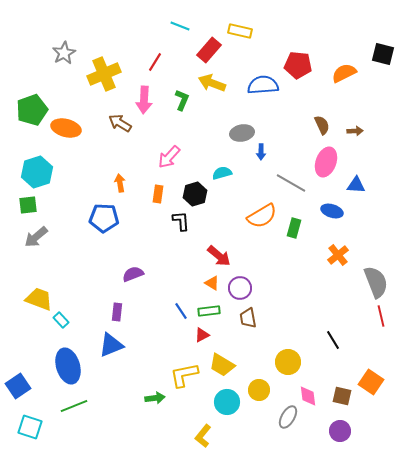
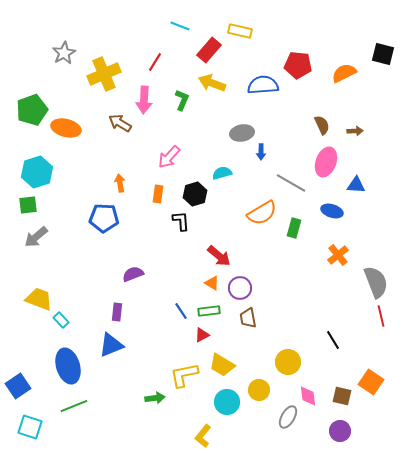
orange semicircle at (262, 216): moved 3 px up
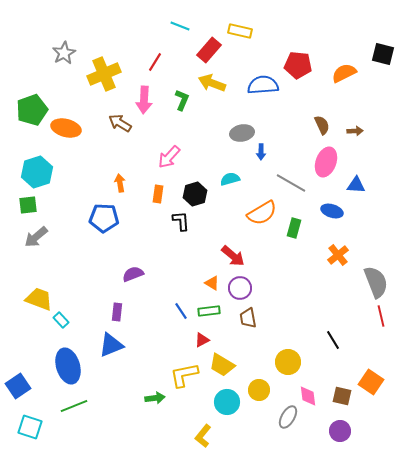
cyan semicircle at (222, 173): moved 8 px right, 6 px down
red arrow at (219, 256): moved 14 px right
red triangle at (202, 335): moved 5 px down
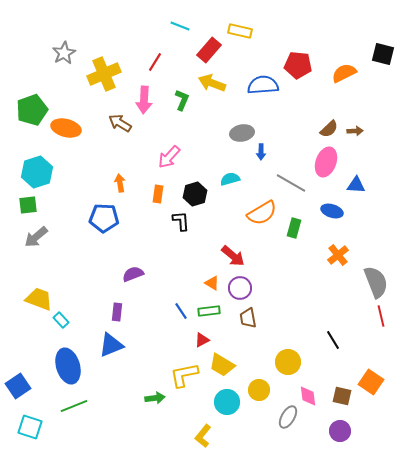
brown semicircle at (322, 125): moved 7 px right, 4 px down; rotated 72 degrees clockwise
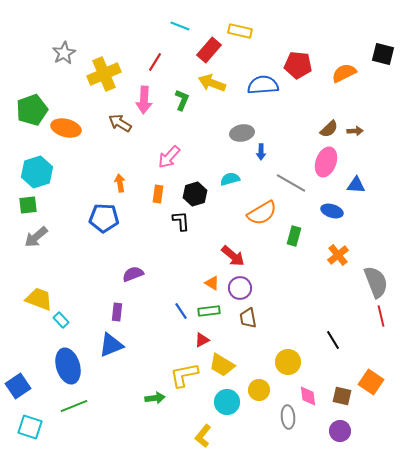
green rectangle at (294, 228): moved 8 px down
gray ellipse at (288, 417): rotated 35 degrees counterclockwise
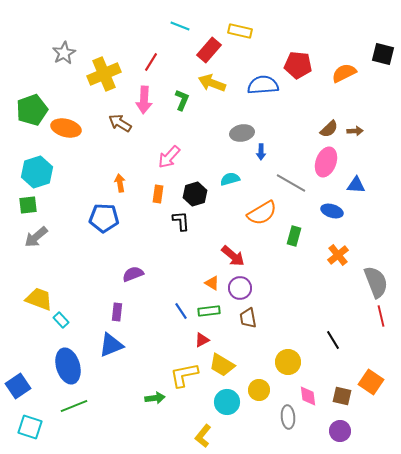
red line at (155, 62): moved 4 px left
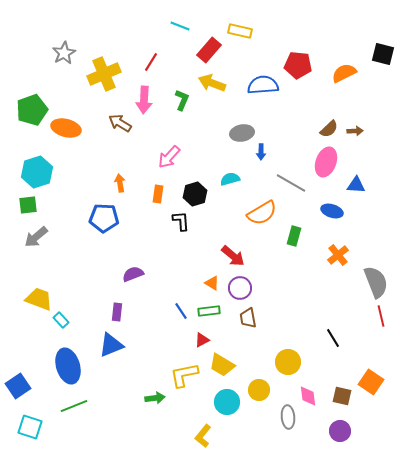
black line at (333, 340): moved 2 px up
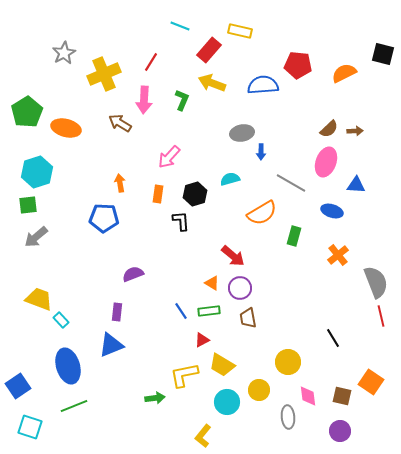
green pentagon at (32, 110): moved 5 px left, 2 px down; rotated 12 degrees counterclockwise
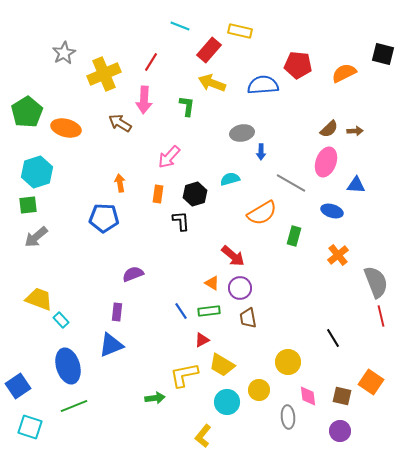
green L-shape at (182, 100): moved 5 px right, 6 px down; rotated 15 degrees counterclockwise
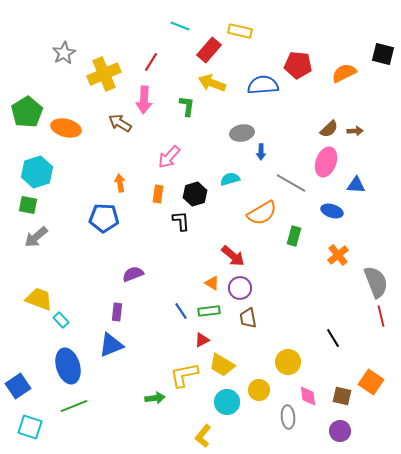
green square at (28, 205): rotated 18 degrees clockwise
